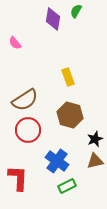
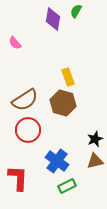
brown hexagon: moved 7 px left, 12 px up
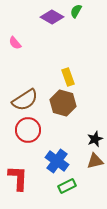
purple diamond: moved 1 px left, 2 px up; rotated 70 degrees counterclockwise
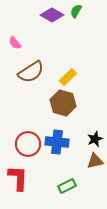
purple diamond: moved 2 px up
yellow rectangle: rotated 66 degrees clockwise
brown semicircle: moved 6 px right, 28 px up
red circle: moved 14 px down
blue cross: moved 19 px up; rotated 30 degrees counterclockwise
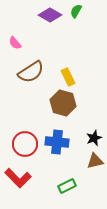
purple diamond: moved 2 px left
yellow rectangle: rotated 72 degrees counterclockwise
black star: moved 1 px left, 1 px up
red circle: moved 3 px left
red L-shape: rotated 132 degrees clockwise
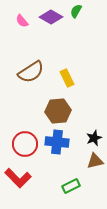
purple diamond: moved 1 px right, 2 px down
pink semicircle: moved 7 px right, 22 px up
yellow rectangle: moved 1 px left, 1 px down
brown hexagon: moved 5 px left, 8 px down; rotated 20 degrees counterclockwise
green rectangle: moved 4 px right
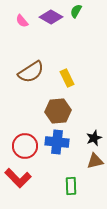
red circle: moved 2 px down
green rectangle: rotated 66 degrees counterclockwise
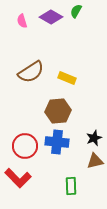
pink semicircle: rotated 24 degrees clockwise
yellow rectangle: rotated 42 degrees counterclockwise
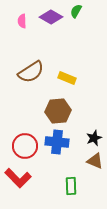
pink semicircle: rotated 16 degrees clockwise
brown triangle: rotated 36 degrees clockwise
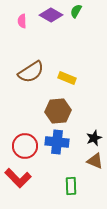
purple diamond: moved 2 px up
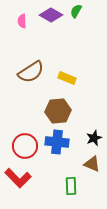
brown triangle: moved 3 px left, 3 px down
